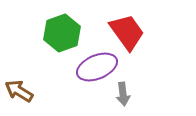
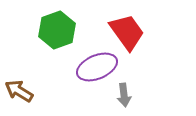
green hexagon: moved 5 px left, 3 px up
gray arrow: moved 1 px right, 1 px down
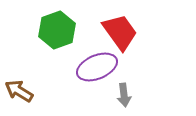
red trapezoid: moved 7 px left
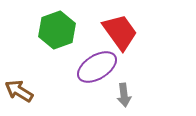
purple ellipse: rotated 9 degrees counterclockwise
